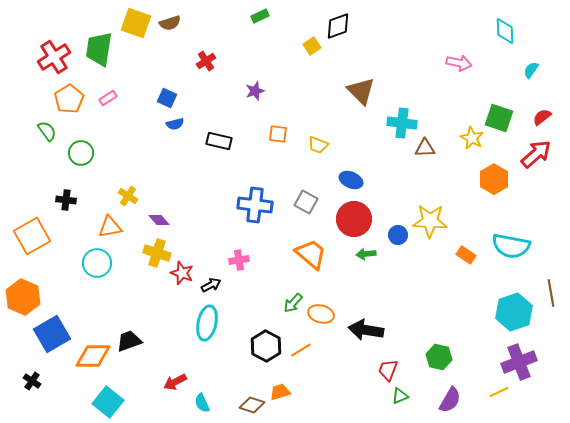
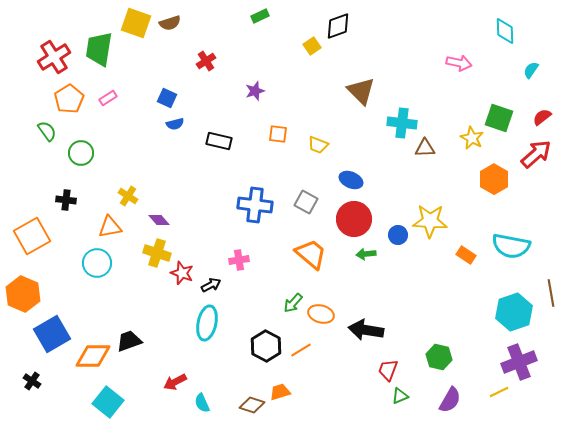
orange hexagon at (23, 297): moved 3 px up
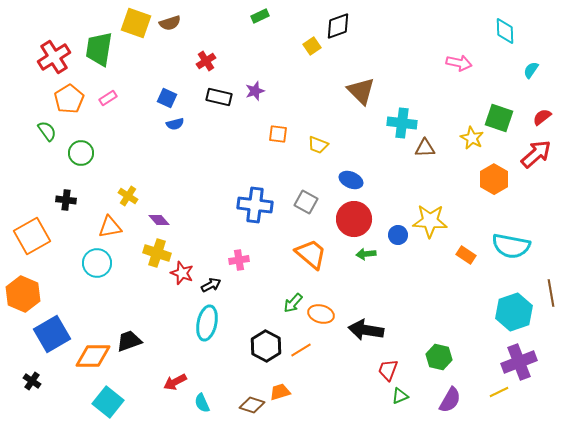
black rectangle at (219, 141): moved 44 px up
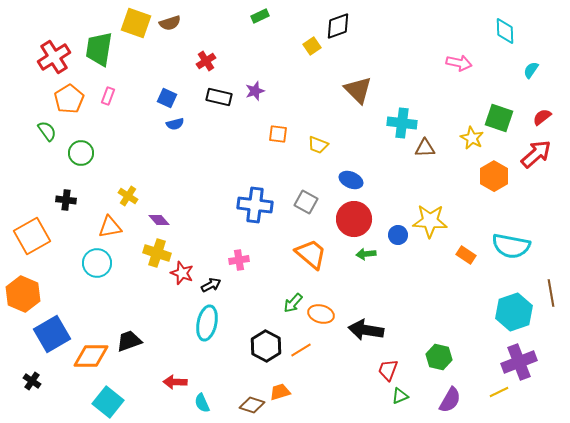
brown triangle at (361, 91): moved 3 px left, 1 px up
pink rectangle at (108, 98): moved 2 px up; rotated 36 degrees counterclockwise
orange hexagon at (494, 179): moved 3 px up
orange diamond at (93, 356): moved 2 px left
red arrow at (175, 382): rotated 30 degrees clockwise
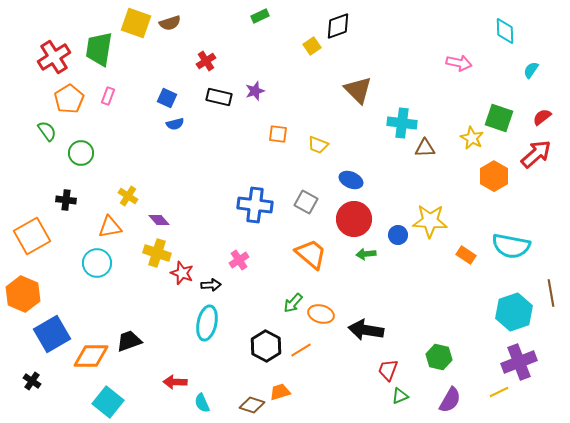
pink cross at (239, 260): rotated 24 degrees counterclockwise
black arrow at (211, 285): rotated 24 degrees clockwise
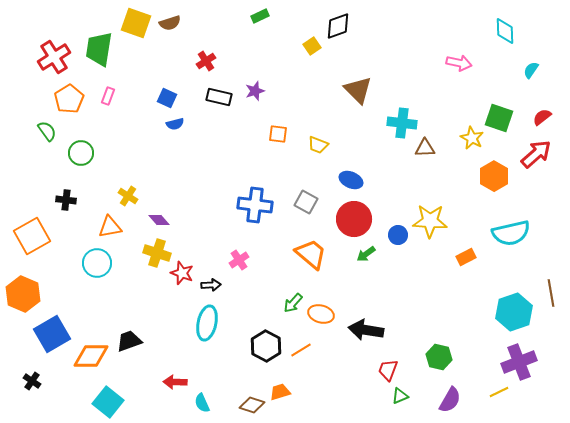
cyan semicircle at (511, 246): moved 13 px up; rotated 24 degrees counterclockwise
green arrow at (366, 254): rotated 30 degrees counterclockwise
orange rectangle at (466, 255): moved 2 px down; rotated 60 degrees counterclockwise
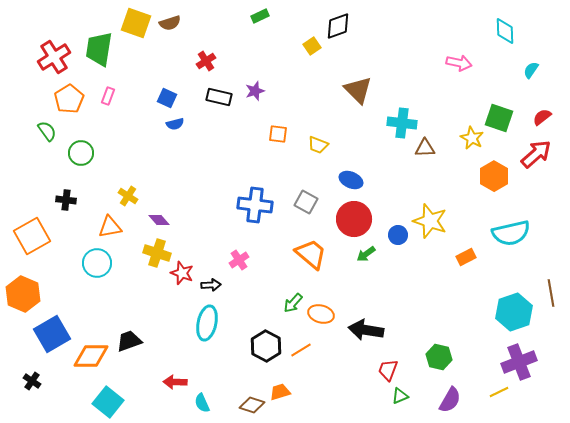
yellow star at (430, 221): rotated 16 degrees clockwise
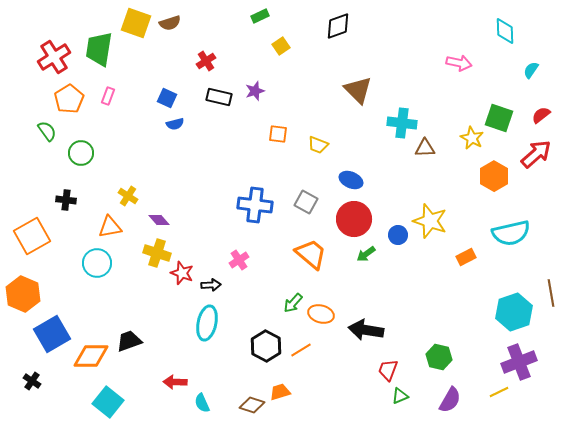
yellow square at (312, 46): moved 31 px left
red semicircle at (542, 117): moved 1 px left, 2 px up
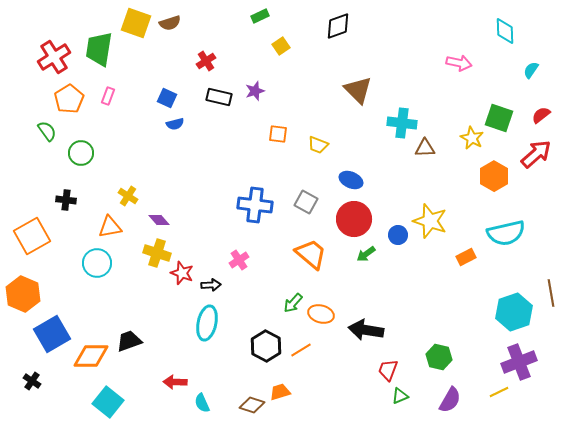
cyan semicircle at (511, 233): moved 5 px left
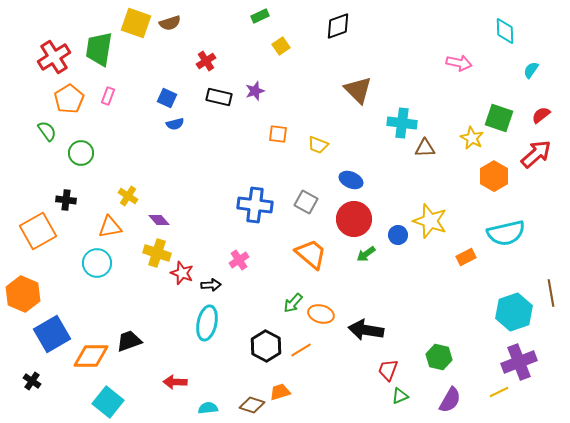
orange square at (32, 236): moved 6 px right, 5 px up
cyan semicircle at (202, 403): moved 6 px right, 5 px down; rotated 108 degrees clockwise
